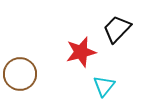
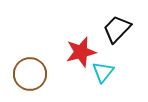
brown circle: moved 10 px right
cyan triangle: moved 1 px left, 14 px up
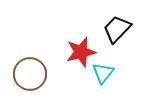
cyan triangle: moved 1 px down
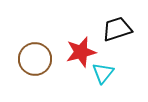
black trapezoid: rotated 28 degrees clockwise
brown circle: moved 5 px right, 15 px up
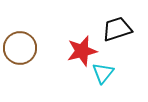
red star: moved 1 px right, 1 px up
brown circle: moved 15 px left, 11 px up
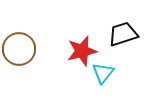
black trapezoid: moved 6 px right, 5 px down
brown circle: moved 1 px left, 1 px down
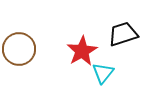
red star: rotated 16 degrees counterclockwise
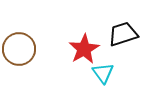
red star: moved 2 px right, 2 px up
cyan triangle: rotated 15 degrees counterclockwise
